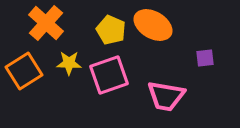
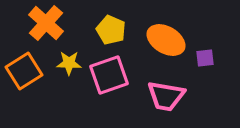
orange ellipse: moved 13 px right, 15 px down
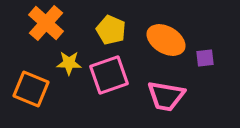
orange square: moved 7 px right, 18 px down; rotated 36 degrees counterclockwise
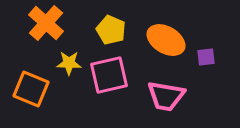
purple square: moved 1 px right, 1 px up
pink square: rotated 6 degrees clockwise
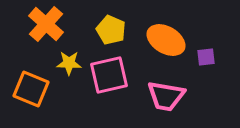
orange cross: moved 1 px down
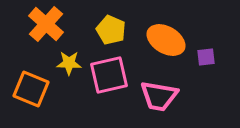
pink trapezoid: moved 7 px left
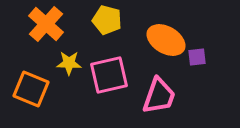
yellow pentagon: moved 4 px left, 10 px up; rotated 8 degrees counterclockwise
purple square: moved 9 px left
pink trapezoid: rotated 81 degrees counterclockwise
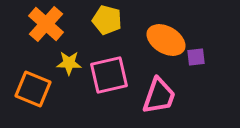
purple square: moved 1 px left
orange square: moved 2 px right
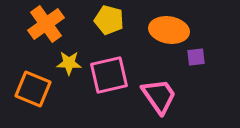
yellow pentagon: moved 2 px right
orange cross: rotated 12 degrees clockwise
orange ellipse: moved 3 px right, 10 px up; rotated 21 degrees counterclockwise
pink trapezoid: rotated 54 degrees counterclockwise
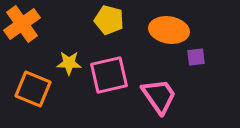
orange cross: moved 24 px left
